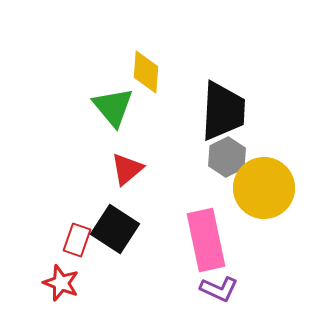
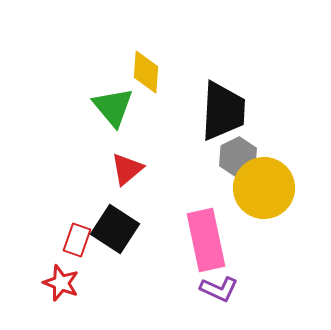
gray hexagon: moved 11 px right
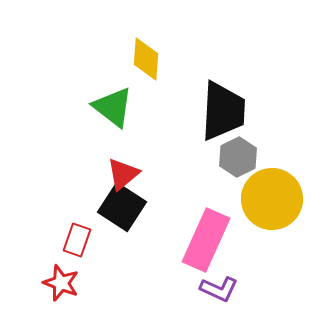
yellow diamond: moved 13 px up
green triangle: rotated 12 degrees counterclockwise
red triangle: moved 4 px left, 5 px down
yellow circle: moved 8 px right, 11 px down
black square: moved 7 px right, 22 px up
pink rectangle: rotated 36 degrees clockwise
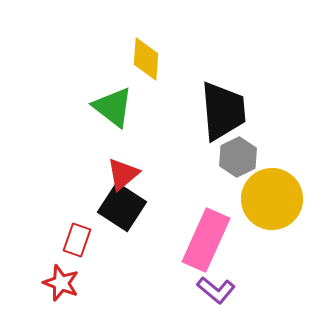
black trapezoid: rotated 8 degrees counterclockwise
purple L-shape: moved 3 px left, 1 px down; rotated 15 degrees clockwise
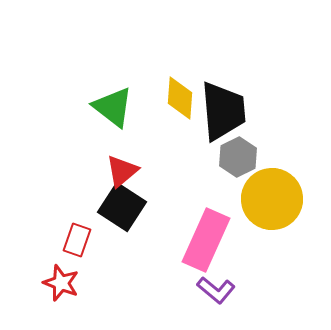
yellow diamond: moved 34 px right, 39 px down
red triangle: moved 1 px left, 3 px up
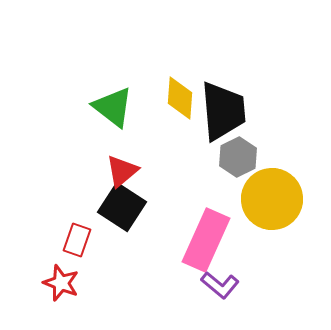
purple L-shape: moved 4 px right, 5 px up
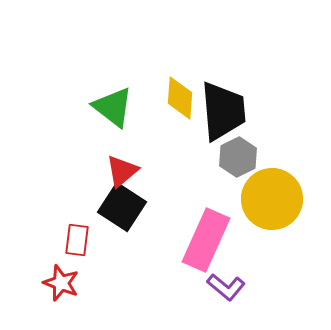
red rectangle: rotated 12 degrees counterclockwise
purple L-shape: moved 6 px right, 2 px down
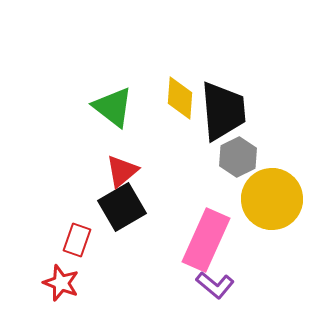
black square: rotated 27 degrees clockwise
red rectangle: rotated 12 degrees clockwise
purple L-shape: moved 11 px left, 2 px up
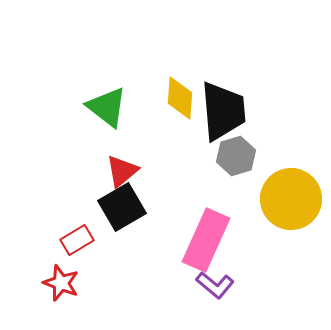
green triangle: moved 6 px left
gray hexagon: moved 2 px left, 1 px up; rotated 9 degrees clockwise
yellow circle: moved 19 px right
red rectangle: rotated 40 degrees clockwise
